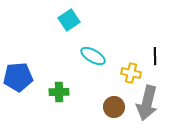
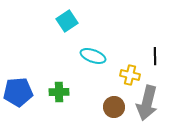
cyan square: moved 2 px left, 1 px down
cyan ellipse: rotated 10 degrees counterclockwise
yellow cross: moved 1 px left, 2 px down
blue pentagon: moved 15 px down
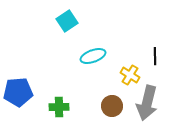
cyan ellipse: rotated 40 degrees counterclockwise
yellow cross: rotated 18 degrees clockwise
green cross: moved 15 px down
brown circle: moved 2 px left, 1 px up
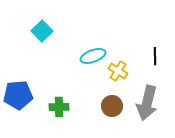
cyan square: moved 25 px left, 10 px down; rotated 10 degrees counterclockwise
yellow cross: moved 12 px left, 4 px up
blue pentagon: moved 3 px down
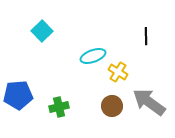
black line: moved 9 px left, 20 px up
yellow cross: moved 1 px down
gray arrow: moved 2 px right, 1 px up; rotated 112 degrees clockwise
green cross: rotated 12 degrees counterclockwise
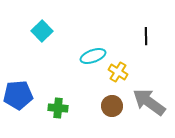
green cross: moved 1 px left, 1 px down; rotated 18 degrees clockwise
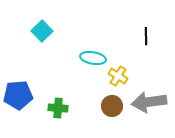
cyan ellipse: moved 2 px down; rotated 30 degrees clockwise
yellow cross: moved 4 px down
gray arrow: rotated 44 degrees counterclockwise
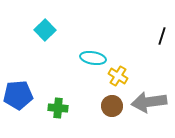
cyan square: moved 3 px right, 1 px up
black line: moved 16 px right; rotated 18 degrees clockwise
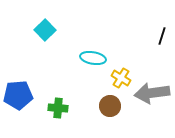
yellow cross: moved 3 px right, 2 px down
gray arrow: moved 3 px right, 9 px up
brown circle: moved 2 px left
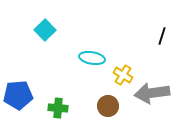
cyan ellipse: moved 1 px left
yellow cross: moved 2 px right, 3 px up
brown circle: moved 2 px left
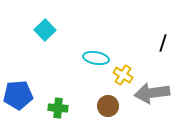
black line: moved 1 px right, 7 px down
cyan ellipse: moved 4 px right
